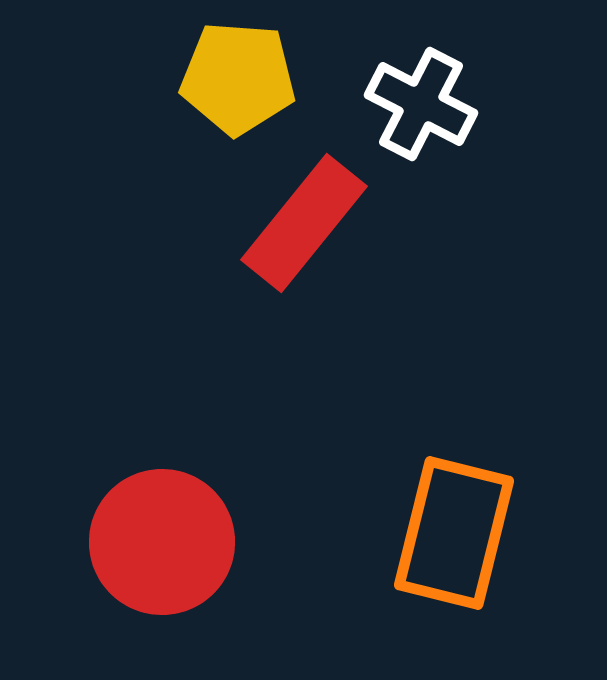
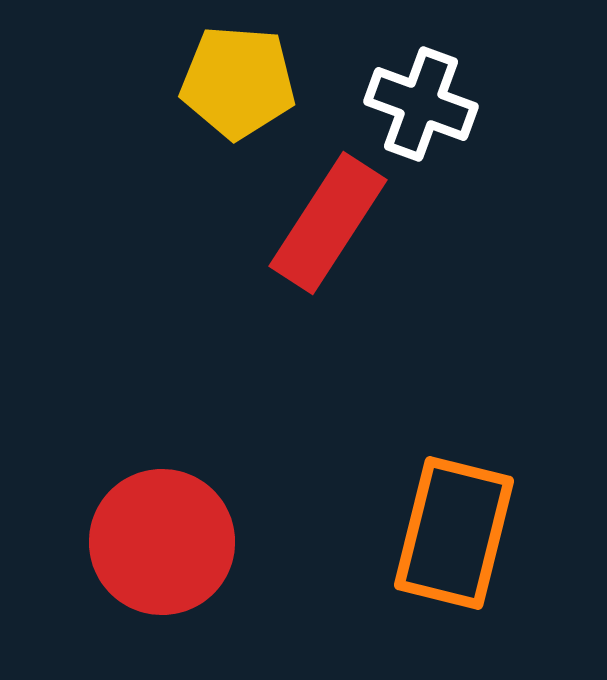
yellow pentagon: moved 4 px down
white cross: rotated 7 degrees counterclockwise
red rectangle: moved 24 px right; rotated 6 degrees counterclockwise
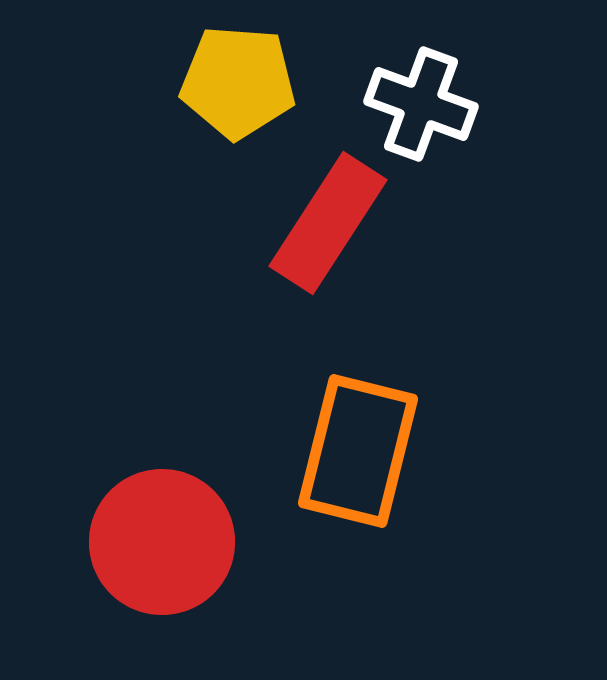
orange rectangle: moved 96 px left, 82 px up
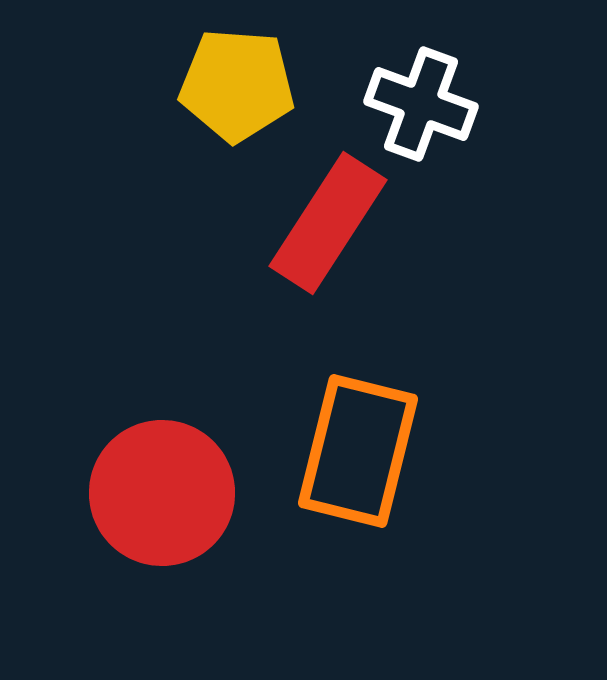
yellow pentagon: moved 1 px left, 3 px down
red circle: moved 49 px up
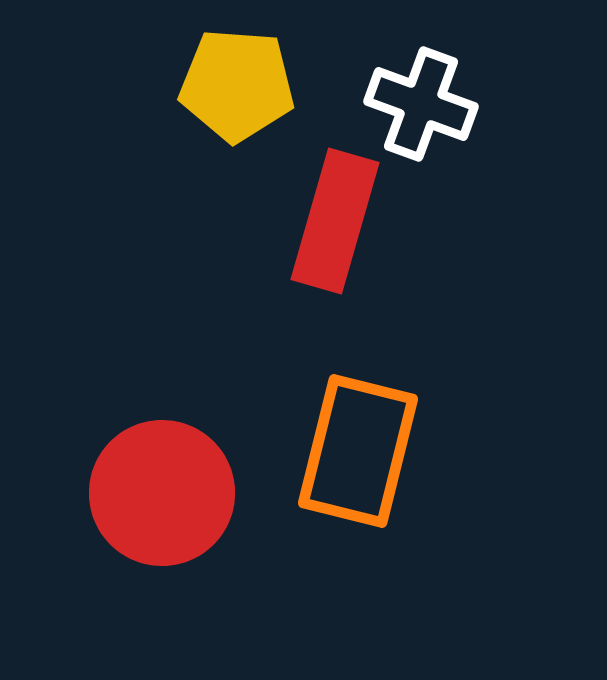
red rectangle: moved 7 px right, 2 px up; rotated 17 degrees counterclockwise
